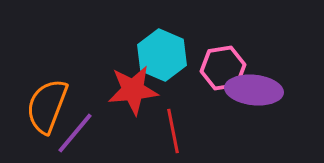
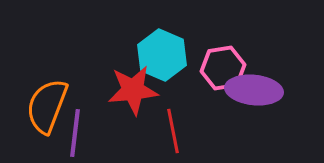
purple line: rotated 33 degrees counterclockwise
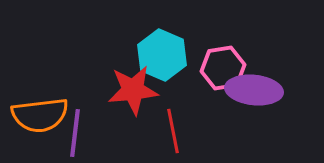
orange semicircle: moved 7 px left, 9 px down; rotated 118 degrees counterclockwise
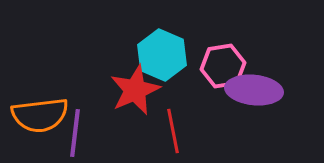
pink hexagon: moved 2 px up
red star: moved 2 px right; rotated 18 degrees counterclockwise
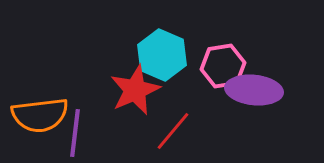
red line: rotated 51 degrees clockwise
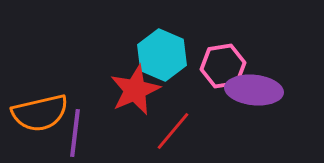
orange semicircle: moved 2 px up; rotated 6 degrees counterclockwise
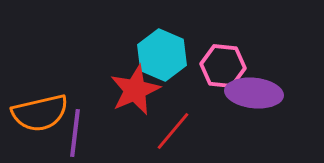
pink hexagon: rotated 15 degrees clockwise
purple ellipse: moved 3 px down
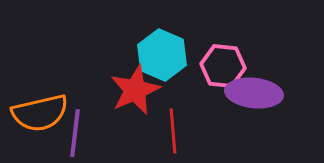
red line: rotated 45 degrees counterclockwise
